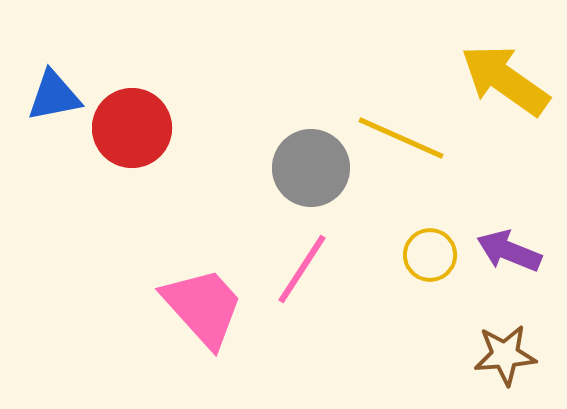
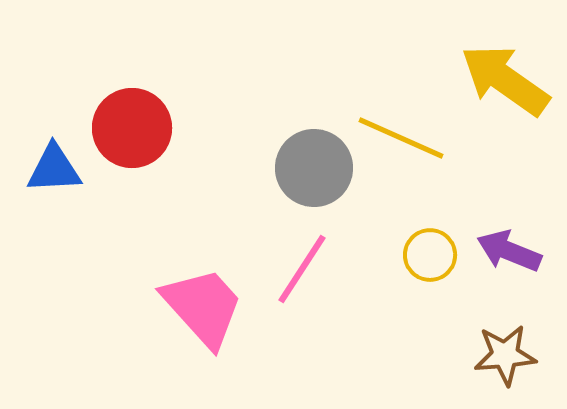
blue triangle: moved 73 px down; rotated 8 degrees clockwise
gray circle: moved 3 px right
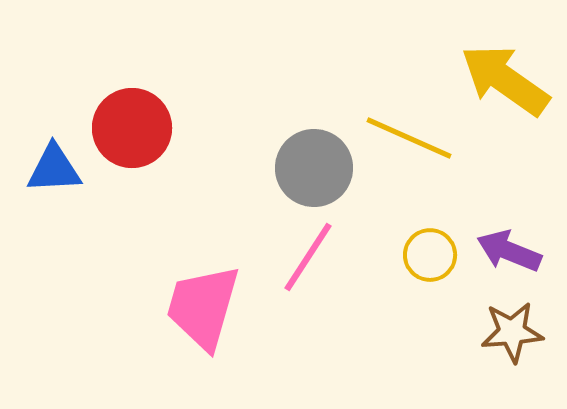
yellow line: moved 8 px right
pink line: moved 6 px right, 12 px up
pink trapezoid: rotated 122 degrees counterclockwise
brown star: moved 7 px right, 23 px up
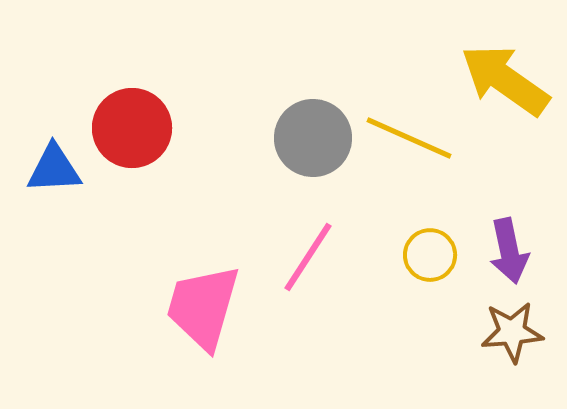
gray circle: moved 1 px left, 30 px up
purple arrow: rotated 124 degrees counterclockwise
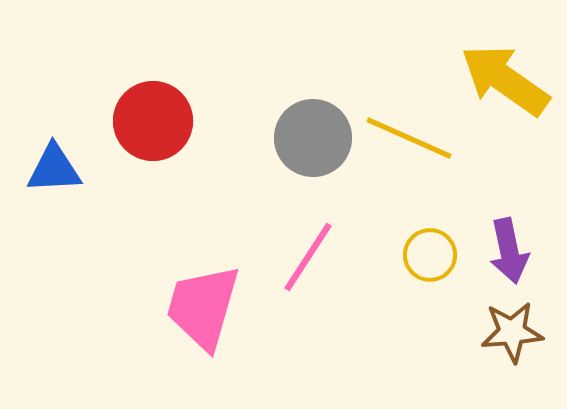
red circle: moved 21 px right, 7 px up
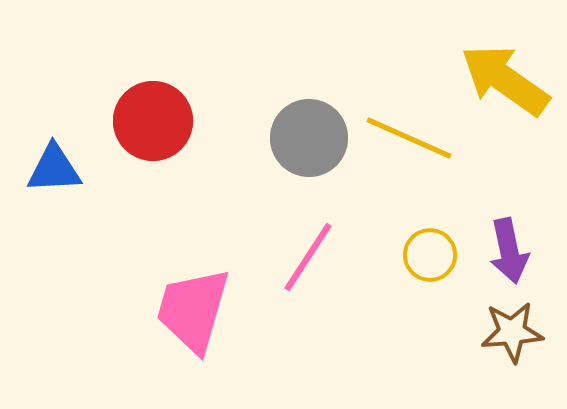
gray circle: moved 4 px left
pink trapezoid: moved 10 px left, 3 px down
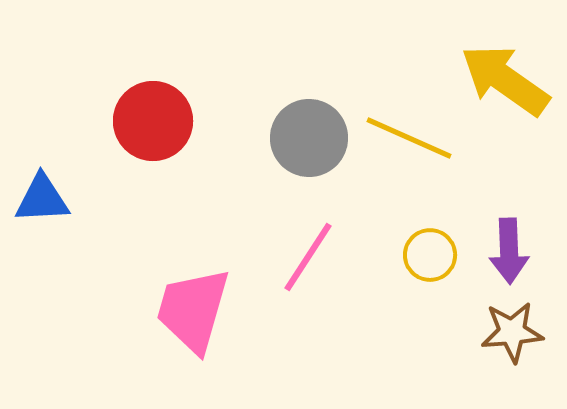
blue triangle: moved 12 px left, 30 px down
purple arrow: rotated 10 degrees clockwise
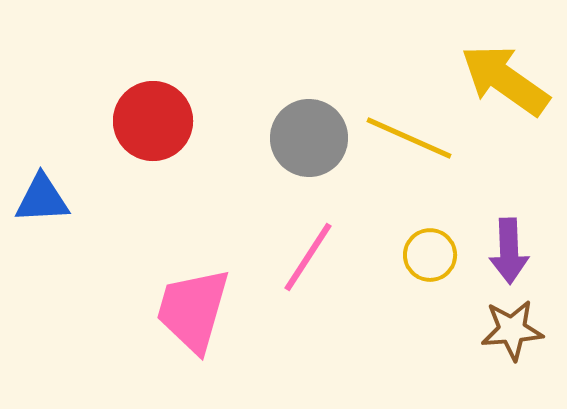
brown star: moved 2 px up
